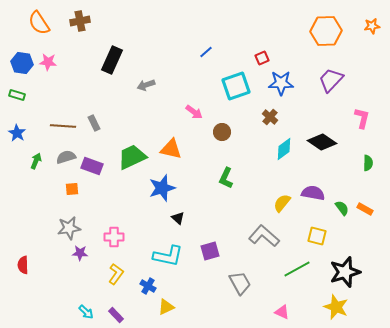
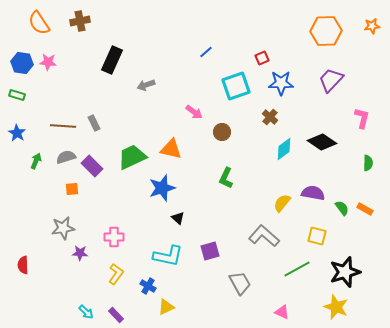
purple rectangle at (92, 166): rotated 25 degrees clockwise
gray star at (69, 228): moved 6 px left
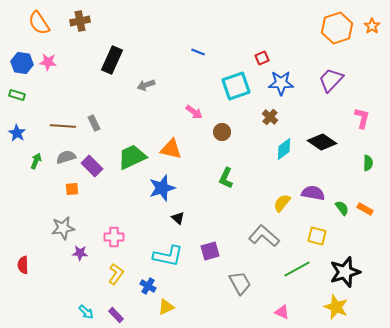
orange star at (372, 26): rotated 28 degrees counterclockwise
orange hexagon at (326, 31): moved 11 px right, 3 px up; rotated 16 degrees counterclockwise
blue line at (206, 52): moved 8 px left; rotated 64 degrees clockwise
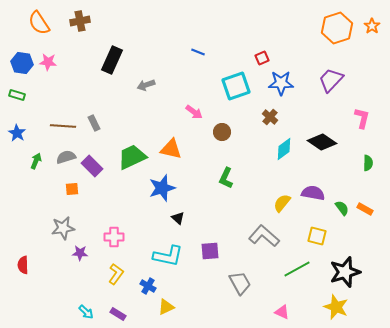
purple square at (210, 251): rotated 12 degrees clockwise
purple rectangle at (116, 315): moved 2 px right, 1 px up; rotated 14 degrees counterclockwise
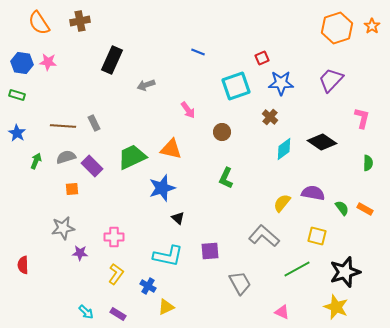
pink arrow at (194, 112): moved 6 px left, 2 px up; rotated 18 degrees clockwise
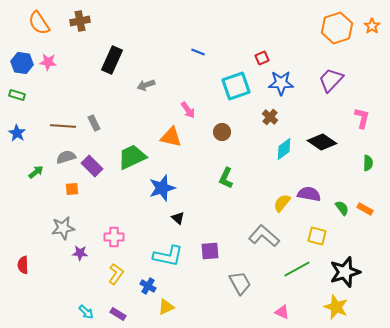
orange triangle at (171, 149): moved 12 px up
green arrow at (36, 161): moved 11 px down; rotated 28 degrees clockwise
purple semicircle at (313, 193): moved 4 px left, 1 px down
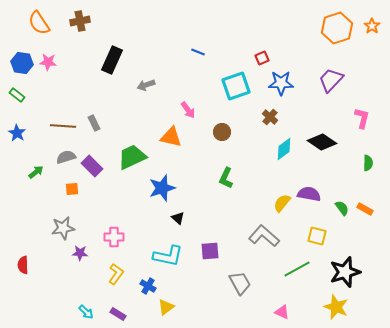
green rectangle at (17, 95): rotated 21 degrees clockwise
yellow triangle at (166, 307): rotated 12 degrees counterclockwise
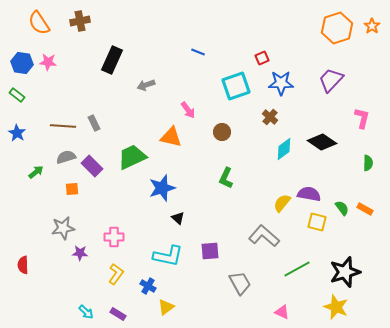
yellow square at (317, 236): moved 14 px up
